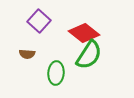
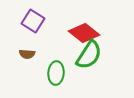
purple square: moved 6 px left; rotated 10 degrees counterclockwise
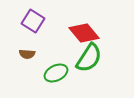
red diamond: rotated 12 degrees clockwise
green semicircle: moved 3 px down
green ellipse: rotated 60 degrees clockwise
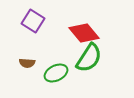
brown semicircle: moved 9 px down
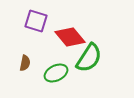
purple square: moved 3 px right; rotated 15 degrees counterclockwise
red diamond: moved 14 px left, 4 px down
brown semicircle: moved 2 px left; rotated 84 degrees counterclockwise
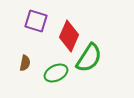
red diamond: moved 1 px left, 1 px up; rotated 64 degrees clockwise
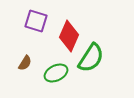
green semicircle: moved 2 px right
brown semicircle: rotated 21 degrees clockwise
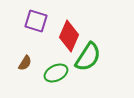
green semicircle: moved 3 px left, 1 px up
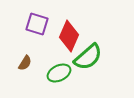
purple square: moved 1 px right, 3 px down
green semicircle: rotated 16 degrees clockwise
green ellipse: moved 3 px right
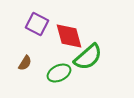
purple square: rotated 10 degrees clockwise
red diamond: rotated 40 degrees counterclockwise
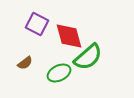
brown semicircle: rotated 21 degrees clockwise
